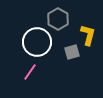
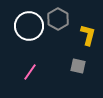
white circle: moved 8 px left, 16 px up
gray square: moved 6 px right, 14 px down; rotated 28 degrees clockwise
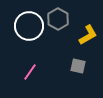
yellow L-shape: rotated 45 degrees clockwise
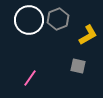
gray hexagon: rotated 10 degrees clockwise
white circle: moved 6 px up
pink line: moved 6 px down
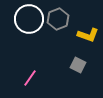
white circle: moved 1 px up
yellow L-shape: rotated 50 degrees clockwise
gray square: moved 1 px up; rotated 14 degrees clockwise
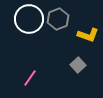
gray square: rotated 21 degrees clockwise
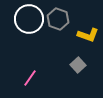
gray hexagon: rotated 20 degrees counterclockwise
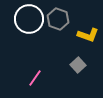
pink line: moved 5 px right
